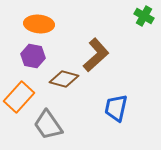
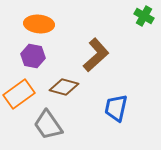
brown diamond: moved 8 px down
orange rectangle: moved 3 px up; rotated 12 degrees clockwise
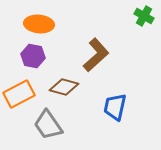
orange rectangle: rotated 8 degrees clockwise
blue trapezoid: moved 1 px left, 1 px up
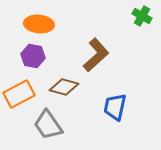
green cross: moved 2 px left
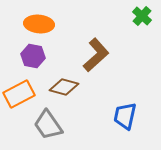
green cross: rotated 12 degrees clockwise
blue trapezoid: moved 10 px right, 9 px down
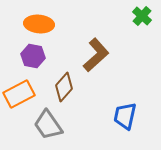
brown diamond: rotated 64 degrees counterclockwise
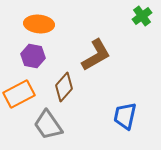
green cross: rotated 12 degrees clockwise
brown L-shape: rotated 12 degrees clockwise
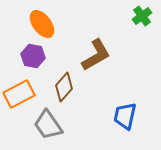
orange ellipse: moved 3 px right; rotated 48 degrees clockwise
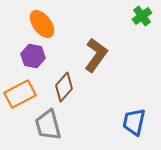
brown L-shape: rotated 24 degrees counterclockwise
orange rectangle: moved 1 px right
blue trapezoid: moved 9 px right, 6 px down
gray trapezoid: rotated 20 degrees clockwise
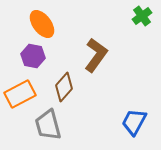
blue trapezoid: rotated 16 degrees clockwise
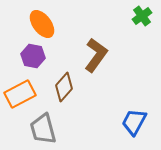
gray trapezoid: moved 5 px left, 4 px down
